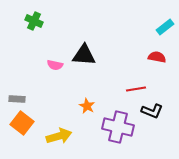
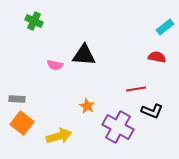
purple cross: rotated 16 degrees clockwise
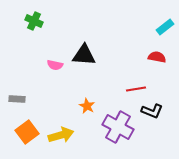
orange square: moved 5 px right, 9 px down; rotated 15 degrees clockwise
yellow arrow: moved 2 px right, 1 px up
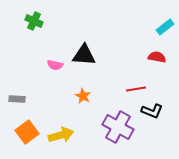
orange star: moved 4 px left, 10 px up
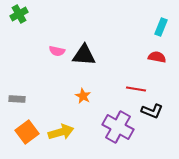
green cross: moved 15 px left, 7 px up; rotated 36 degrees clockwise
cyan rectangle: moved 4 px left; rotated 30 degrees counterclockwise
pink semicircle: moved 2 px right, 14 px up
red line: rotated 18 degrees clockwise
yellow arrow: moved 3 px up
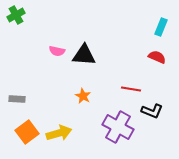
green cross: moved 3 px left, 1 px down
red semicircle: rotated 12 degrees clockwise
red line: moved 5 px left
yellow arrow: moved 2 px left, 1 px down
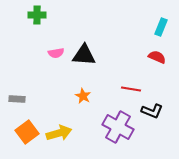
green cross: moved 21 px right; rotated 30 degrees clockwise
pink semicircle: moved 1 px left, 2 px down; rotated 21 degrees counterclockwise
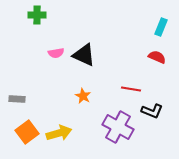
black triangle: rotated 20 degrees clockwise
